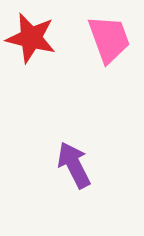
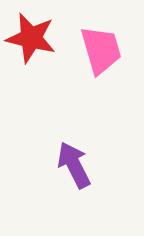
pink trapezoid: moved 8 px left, 11 px down; rotated 4 degrees clockwise
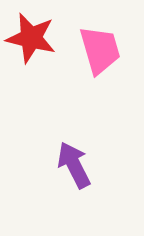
pink trapezoid: moved 1 px left
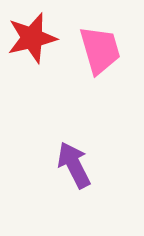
red star: moved 1 px right; rotated 27 degrees counterclockwise
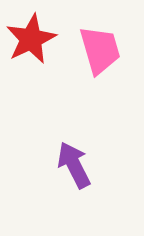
red star: moved 1 px left, 1 px down; rotated 12 degrees counterclockwise
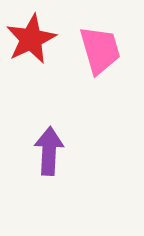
purple arrow: moved 25 px left, 14 px up; rotated 30 degrees clockwise
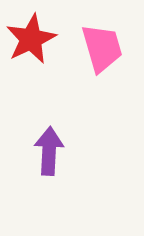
pink trapezoid: moved 2 px right, 2 px up
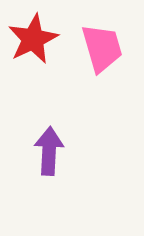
red star: moved 2 px right
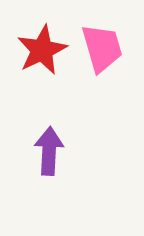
red star: moved 9 px right, 11 px down
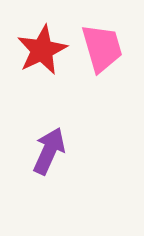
purple arrow: rotated 21 degrees clockwise
